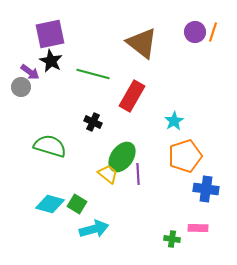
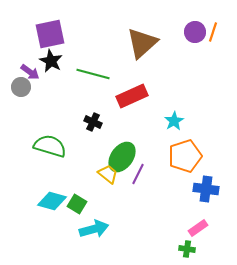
brown triangle: rotated 40 degrees clockwise
red rectangle: rotated 36 degrees clockwise
purple line: rotated 30 degrees clockwise
cyan diamond: moved 2 px right, 3 px up
pink rectangle: rotated 36 degrees counterclockwise
green cross: moved 15 px right, 10 px down
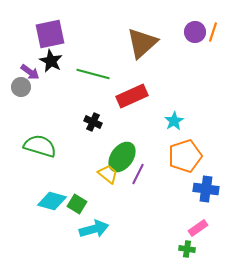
green semicircle: moved 10 px left
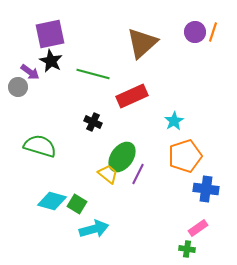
gray circle: moved 3 px left
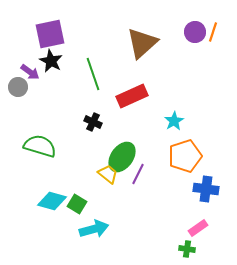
green line: rotated 56 degrees clockwise
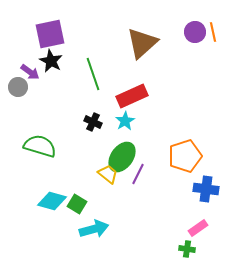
orange line: rotated 30 degrees counterclockwise
cyan star: moved 49 px left
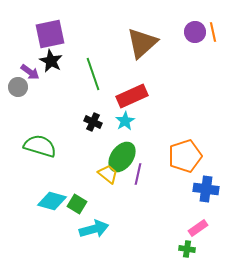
purple line: rotated 15 degrees counterclockwise
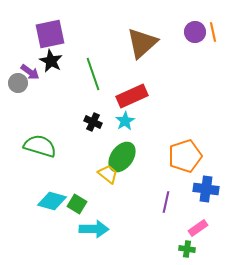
gray circle: moved 4 px up
purple line: moved 28 px right, 28 px down
cyan arrow: rotated 16 degrees clockwise
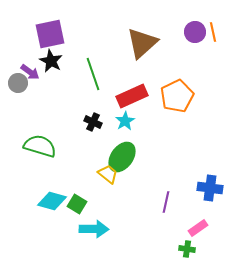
orange pentagon: moved 8 px left, 60 px up; rotated 8 degrees counterclockwise
blue cross: moved 4 px right, 1 px up
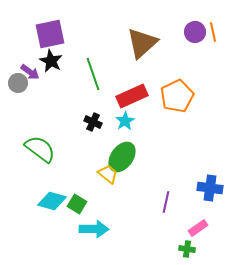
green semicircle: moved 3 px down; rotated 20 degrees clockwise
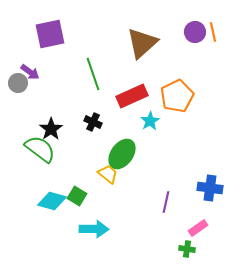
black star: moved 68 px down; rotated 10 degrees clockwise
cyan star: moved 25 px right
green ellipse: moved 3 px up
green square: moved 8 px up
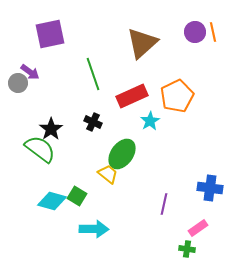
purple line: moved 2 px left, 2 px down
